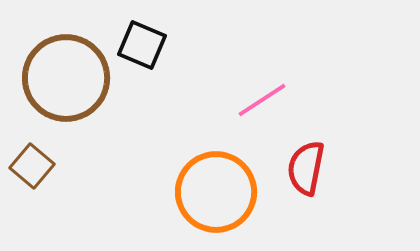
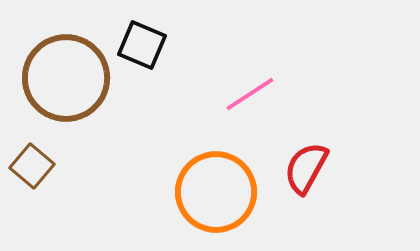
pink line: moved 12 px left, 6 px up
red semicircle: rotated 18 degrees clockwise
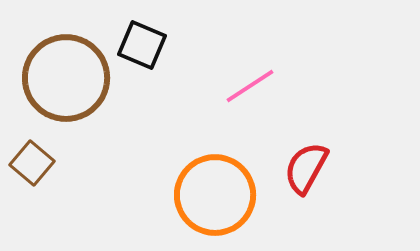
pink line: moved 8 px up
brown square: moved 3 px up
orange circle: moved 1 px left, 3 px down
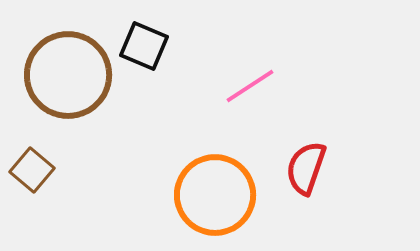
black square: moved 2 px right, 1 px down
brown circle: moved 2 px right, 3 px up
brown square: moved 7 px down
red semicircle: rotated 10 degrees counterclockwise
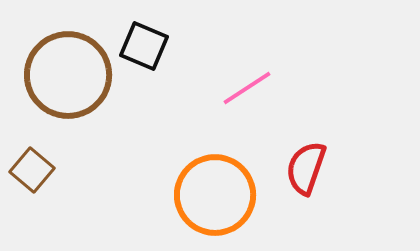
pink line: moved 3 px left, 2 px down
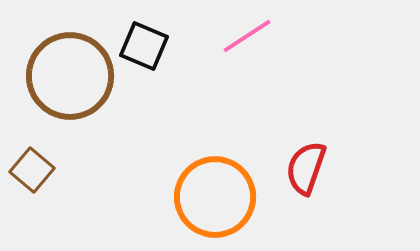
brown circle: moved 2 px right, 1 px down
pink line: moved 52 px up
orange circle: moved 2 px down
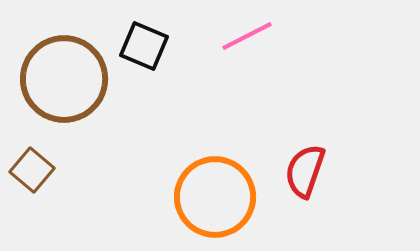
pink line: rotated 6 degrees clockwise
brown circle: moved 6 px left, 3 px down
red semicircle: moved 1 px left, 3 px down
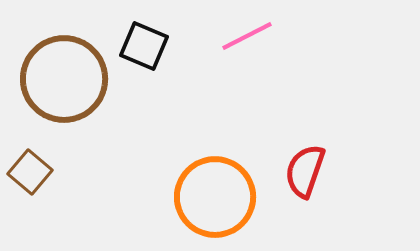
brown square: moved 2 px left, 2 px down
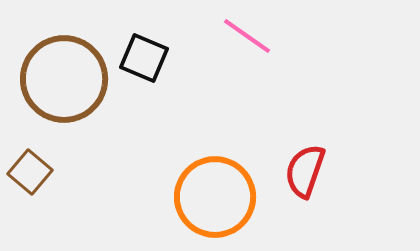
pink line: rotated 62 degrees clockwise
black square: moved 12 px down
